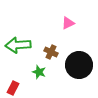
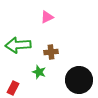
pink triangle: moved 21 px left, 6 px up
brown cross: rotated 32 degrees counterclockwise
black circle: moved 15 px down
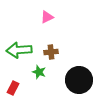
green arrow: moved 1 px right, 5 px down
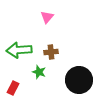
pink triangle: rotated 24 degrees counterclockwise
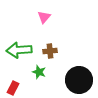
pink triangle: moved 3 px left
brown cross: moved 1 px left, 1 px up
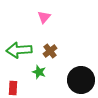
brown cross: rotated 32 degrees counterclockwise
black circle: moved 2 px right
red rectangle: rotated 24 degrees counterclockwise
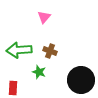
brown cross: rotated 32 degrees counterclockwise
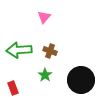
green star: moved 6 px right, 3 px down; rotated 16 degrees clockwise
red rectangle: rotated 24 degrees counterclockwise
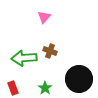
green arrow: moved 5 px right, 8 px down
green star: moved 13 px down
black circle: moved 2 px left, 1 px up
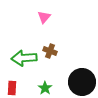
black circle: moved 3 px right, 3 px down
red rectangle: moved 1 px left; rotated 24 degrees clockwise
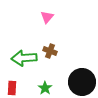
pink triangle: moved 3 px right
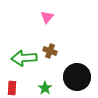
black circle: moved 5 px left, 5 px up
